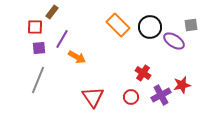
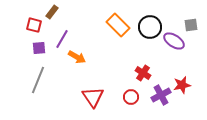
red square: moved 1 px left, 2 px up; rotated 14 degrees clockwise
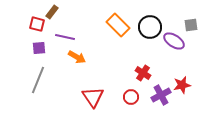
red square: moved 3 px right, 1 px up
purple line: moved 3 px right, 2 px up; rotated 72 degrees clockwise
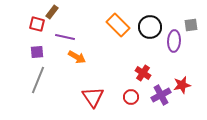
purple ellipse: rotated 60 degrees clockwise
purple square: moved 2 px left, 4 px down
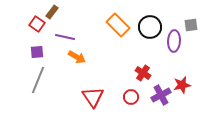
red square: rotated 21 degrees clockwise
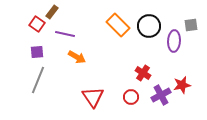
black circle: moved 1 px left, 1 px up
purple line: moved 3 px up
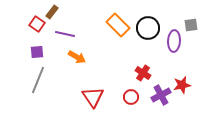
black circle: moved 1 px left, 2 px down
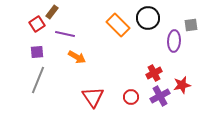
red square: rotated 21 degrees clockwise
black circle: moved 10 px up
red cross: moved 11 px right; rotated 28 degrees clockwise
purple cross: moved 1 px left, 1 px down
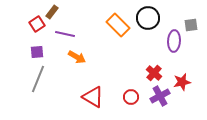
red cross: rotated 21 degrees counterclockwise
gray line: moved 1 px up
red star: moved 3 px up
red triangle: rotated 25 degrees counterclockwise
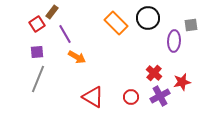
orange rectangle: moved 2 px left, 2 px up
purple line: rotated 48 degrees clockwise
